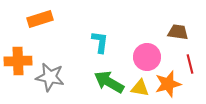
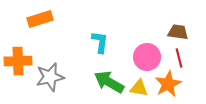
red line: moved 11 px left, 6 px up
gray star: rotated 24 degrees counterclockwise
orange star: rotated 12 degrees counterclockwise
yellow triangle: moved 1 px left
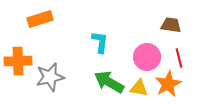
brown trapezoid: moved 7 px left, 7 px up
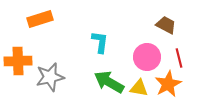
brown trapezoid: moved 5 px left; rotated 20 degrees clockwise
